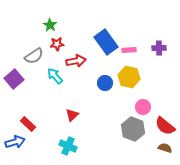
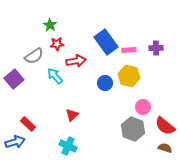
purple cross: moved 3 px left
yellow hexagon: moved 1 px up
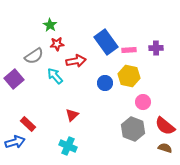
pink circle: moved 5 px up
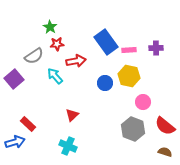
green star: moved 2 px down
brown semicircle: moved 4 px down
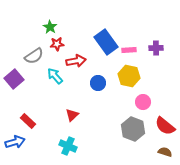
blue circle: moved 7 px left
red rectangle: moved 3 px up
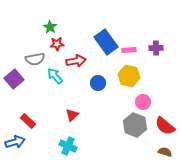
gray semicircle: moved 1 px right, 3 px down; rotated 24 degrees clockwise
gray hexagon: moved 2 px right, 4 px up
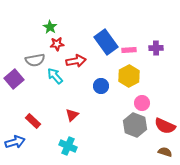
gray semicircle: moved 1 px down
yellow hexagon: rotated 20 degrees clockwise
blue circle: moved 3 px right, 3 px down
pink circle: moved 1 px left, 1 px down
red rectangle: moved 5 px right
red semicircle: rotated 15 degrees counterclockwise
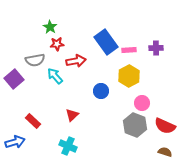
blue circle: moved 5 px down
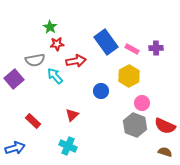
pink rectangle: moved 3 px right, 1 px up; rotated 32 degrees clockwise
blue arrow: moved 6 px down
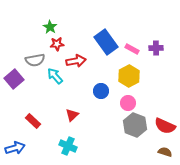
pink circle: moved 14 px left
